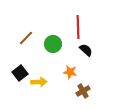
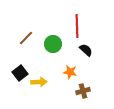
red line: moved 1 px left, 1 px up
brown cross: rotated 16 degrees clockwise
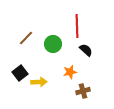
orange star: rotated 24 degrees counterclockwise
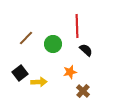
brown cross: rotated 32 degrees counterclockwise
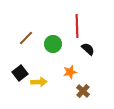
black semicircle: moved 2 px right, 1 px up
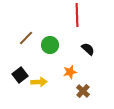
red line: moved 11 px up
green circle: moved 3 px left, 1 px down
black square: moved 2 px down
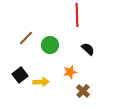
yellow arrow: moved 2 px right
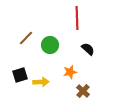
red line: moved 3 px down
black square: rotated 21 degrees clockwise
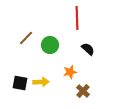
black square: moved 8 px down; rotated 28 degrees clockwise
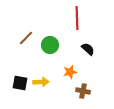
brown cross: rotated 32 degrees counterclockwise
